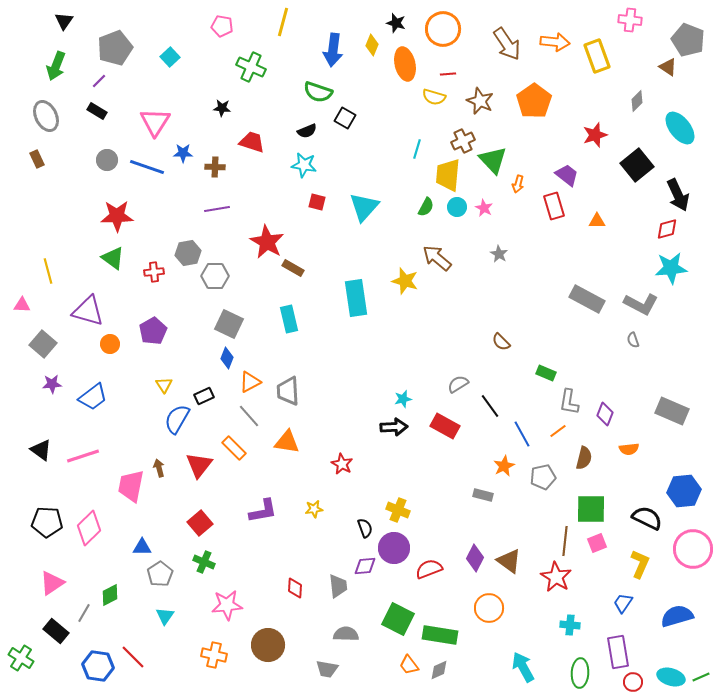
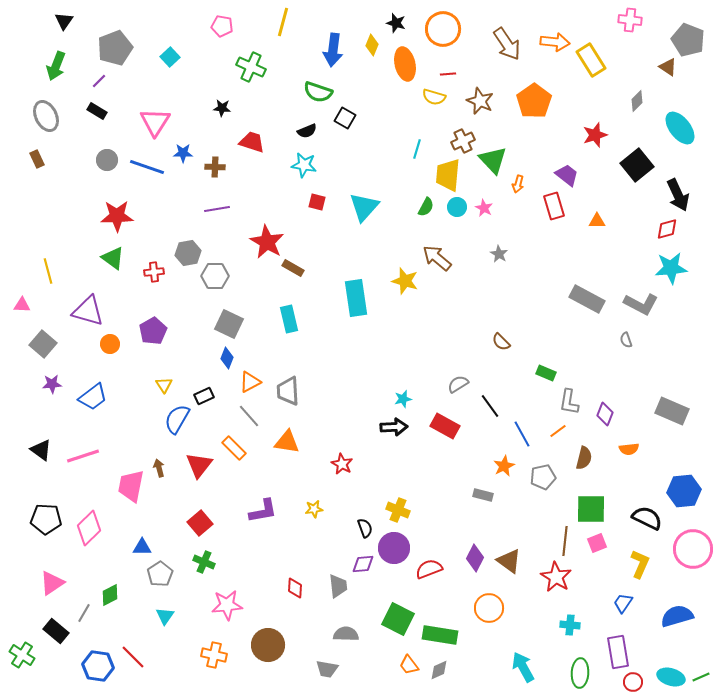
yellow rectangle at (597, 56): moved 6 px left, 4 px down; rotated 12 degrees counterclockwise
gray semicircle at (633, 340): moved 7 px left
black pentagon at (47, 522): moved 1 px left, 3 px up
purple diamond at (365, 566): moved 2 px left, 2 px up
green cross at (21, 658): moved 1 px right, 3 px up
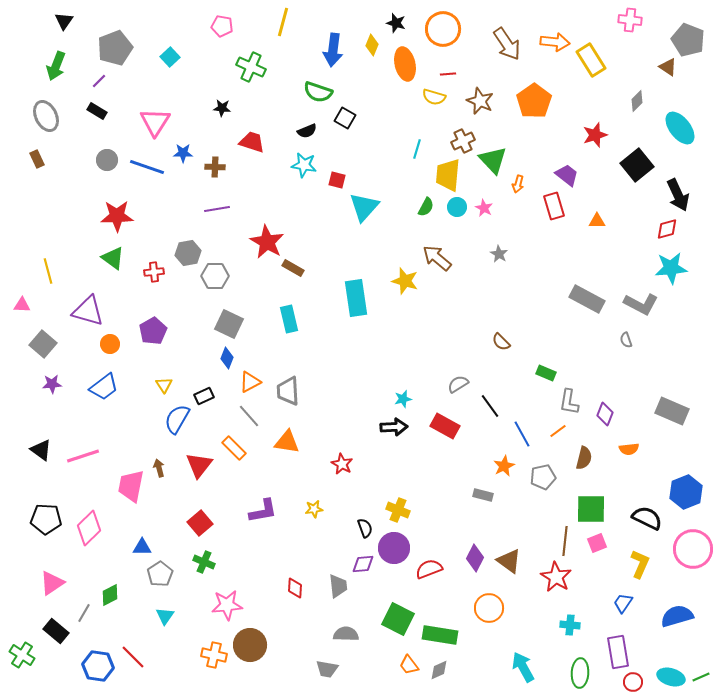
red square at (317, 202): moved 20 px right, 22 px up
blue trapezoid at (93, 397): moved 11 px right, 10 px up
blue hexagon at (684, 491): moved 2 px right, 1 px down; rotated 16 degrees counterclockwise
brown circle at (268, 645): moved 18 px left
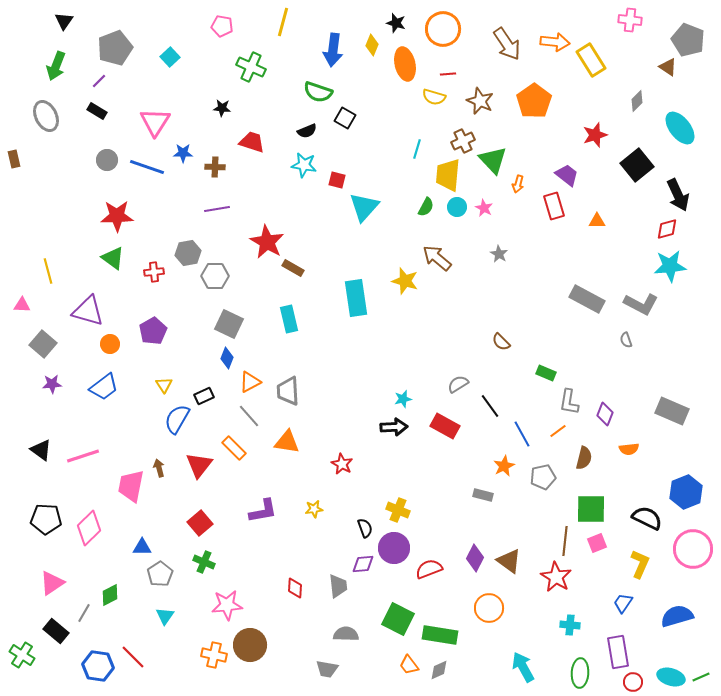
brown rectangle at (37, 159): moved 23 px left; rotated 12 degrees clockwise
cyan star at (671, 268): moved 1 px left, 2 px up
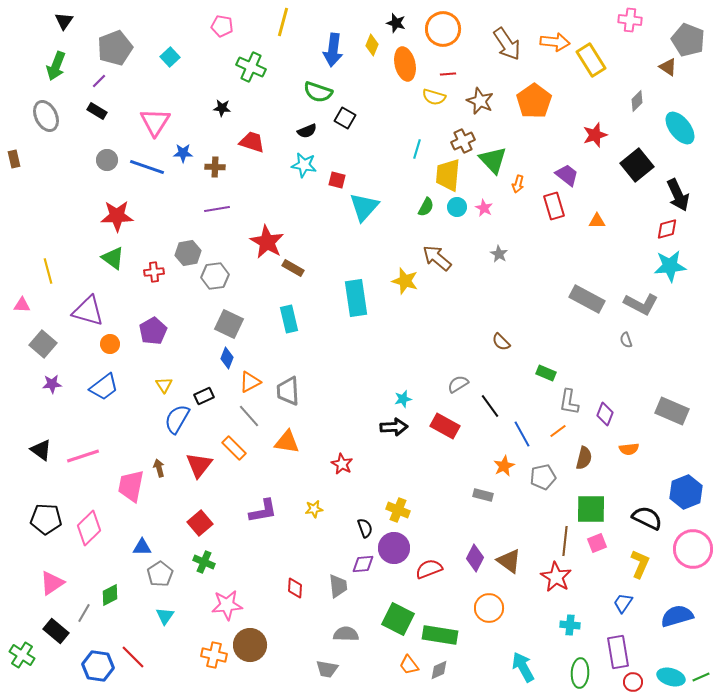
gray hexagon at (215, 276): rotated 8 degrees counterclockwise
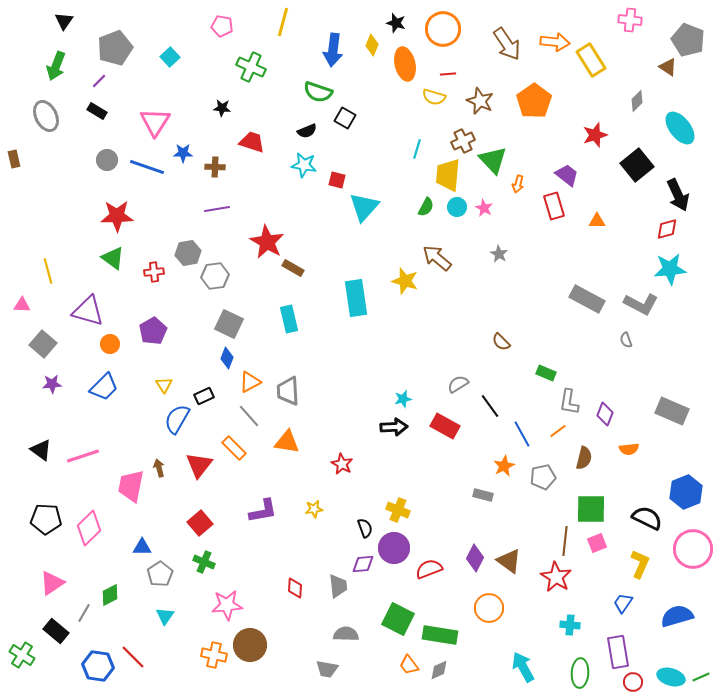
cyan star at (670, 266): moved 3 px down
blue trapezoid at (104, 387): rotated 8 degrees counterclockwise
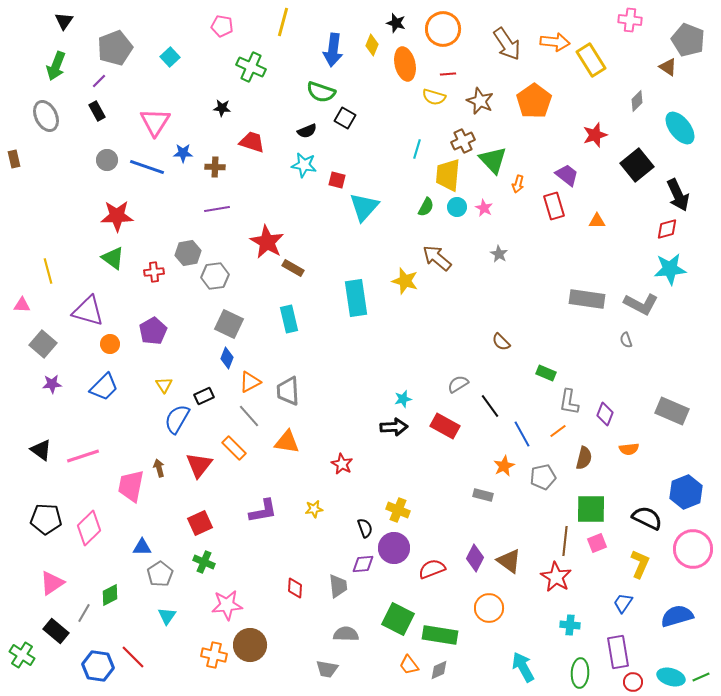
green semicircle at (318, 92): moved 3 px right
black rectangle at (97, 111): rotated 30 degrees clockwise
gray rectangle at (587, 299): rotated 20 degrees counterclockwise
red square at (200, 523): rotated 15 degrees clockwise
red semicircle at (429, 569): moved 3 px right
cyan triangle at (165, 616): moved 2 px right
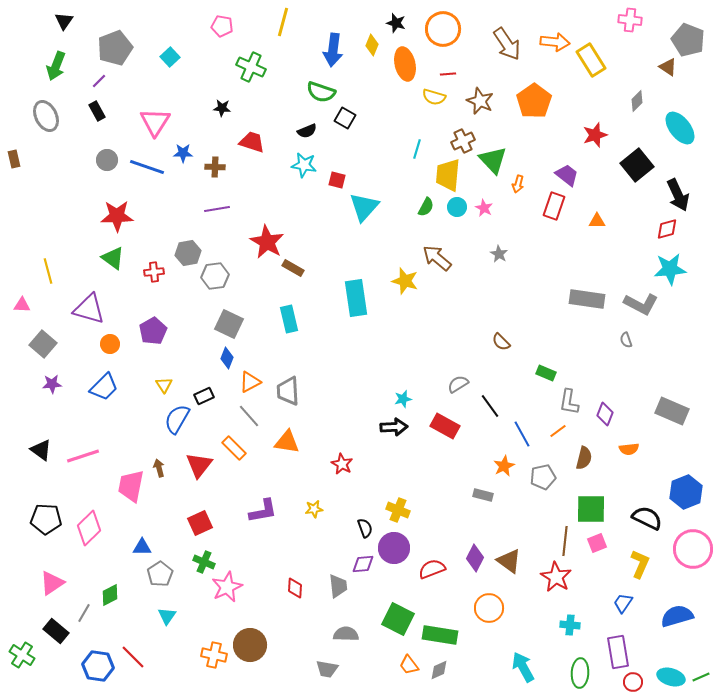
red rectangle at (554, 206): rotated 36 degrees clockwise
purple triangle at (88, 311): moved 1 px right, 2 px up
pink star at (227, 605): moved 18 px up; rotated 20 degrees counterclockwise
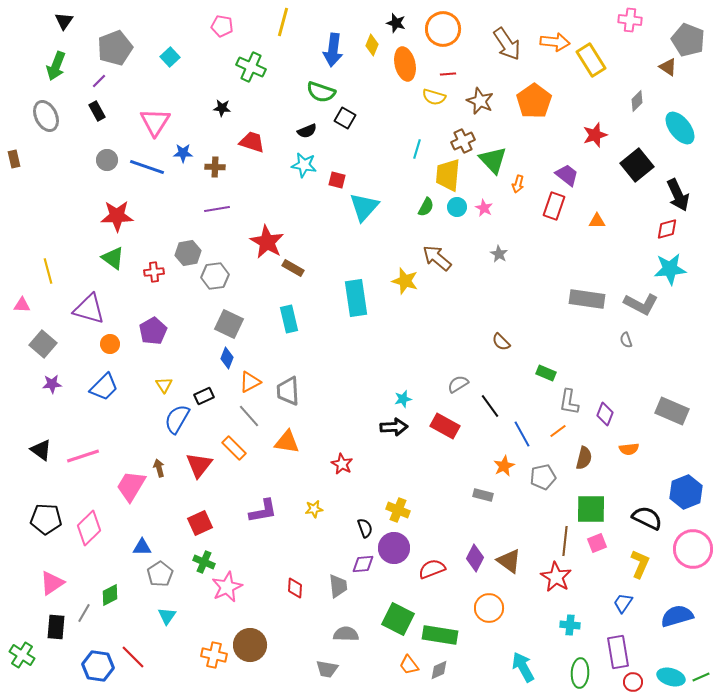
pink trapezoid at (131, 486): rotated 20 degrees clockwise
black rectangle at (56, 631): moved 4 px up; rotated 55 degrees clockwise
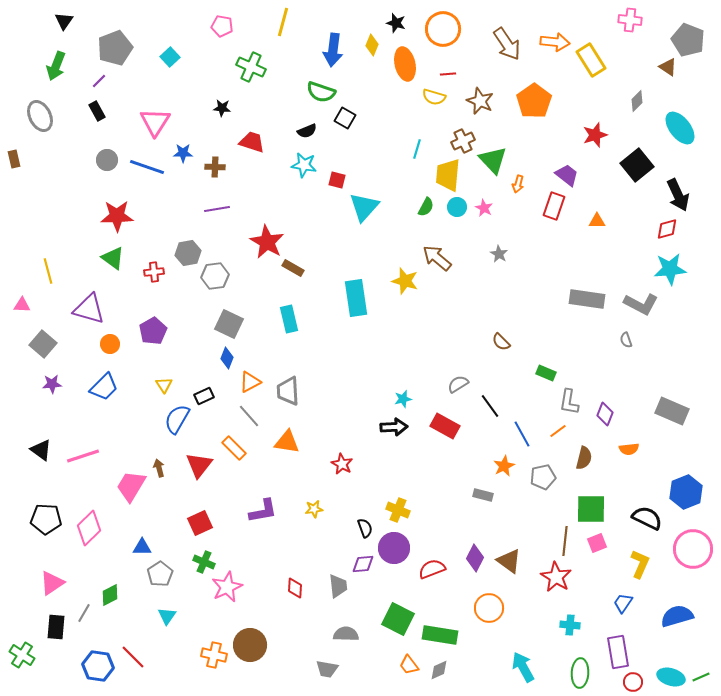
gray ellipse at (46, 116): moved 6 px left
